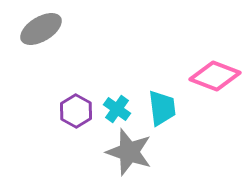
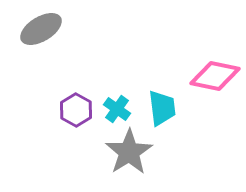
pink diamond: rotated 9 degrees counterclockwise
purple hexagon: moved 1 px up
gray star: rotated 21 degrees clockwise
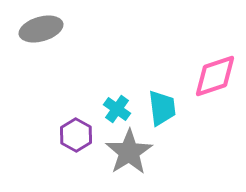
gray ellipse: rotated 15 degrees clockwise
pink diamond: rotated 30 degrees counterclockwise
purple hexagon: moved 25 px down
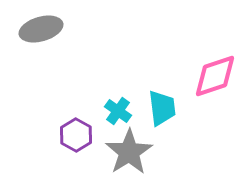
cyan cross: moved 1 px right, 2 px down
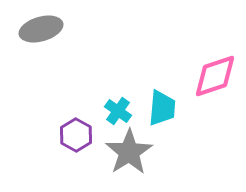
cyan trapezoid: rotated 12 degrees clockwise
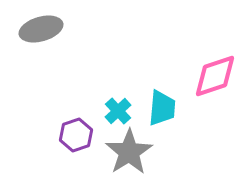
cyan cross: rotated 12 degrees clockwise
purple hexagon: rotated 12 degrees clockwise
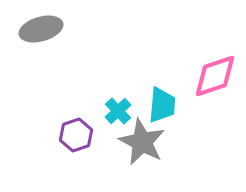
cyan trapezoid: moved 3 px up
gray star: moved 13 px right, 10 px up; rotated 12 degrees counterclockwise
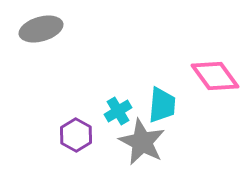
pink diamond: rotated 72 degrees clockwise
cyan cross: rotated 12 degrees clockwise
purple hexagon: rotated 12 degrees counterclockwise
